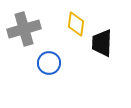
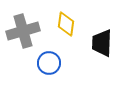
yellow diamond: moved 10 px left
gray cross: moved 1 px left, 2 px down
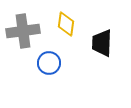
gray cross: rotated 8 degrees clockwise
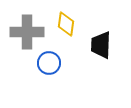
gray cross: moved 4 px right, 1 px down; rotated 8 degrees clockwise
black trapezoid: moved 1 px left, 2 px down
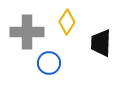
yellow diamond: moved 1 px right, 2 px up; rotated 25 degrees clockwise
black trapezoid: moved 2 px up
